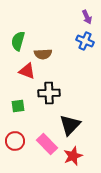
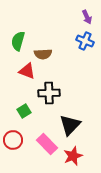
green square: moved 6 px right, 5 px down; rotated 24 degrees counterclockwise
red circle: moved 2 px left, 1 px up
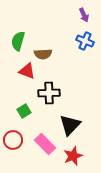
purple arrow: moved 3 px left, 2 px up
pink rectangle: moved 2 px left
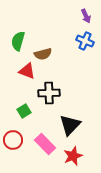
purple arrow: moved 2 px right, 1 px down
brown semicircle: rotated 12 degrees counterclockwise
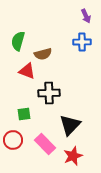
blue cross: moved 3 px left, 1 px down; rotated 24 degrees counterclockwise
green square: moved 3 px down; rotated 24 degrees clockwise
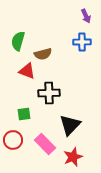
red star: moved 1 px down
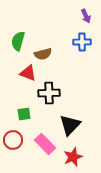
red triangle: moved 1 px right, 2 px down
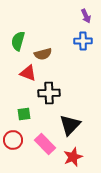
blue cross: moved 1 px right, 1 px up
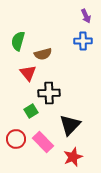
red triangle: rotated 30 degrees clockwise
green square: moved 7 px right, 3 px up; rotated 24 degrees counterclockwise
red circle: moved 3 px right, 1 px up
pink rectangle: moved 2 px left, 2 px up
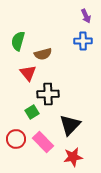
black cross: moved 1 px left, 1 px down
green square: moved 1 px right, 1 px down
red star: rotated 12 degrees clockwise
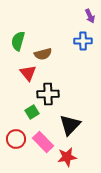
purple arrow: moved 4 px right
red star: moved 6 px left
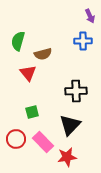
black cross: moved 28 px right, 3 px up
green square: rotated 16 degrees clockwise
